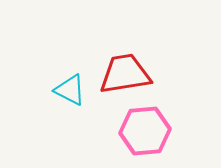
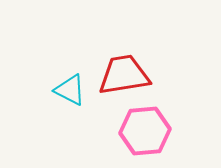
red trapezoid: moved 1 px left, 1 px down
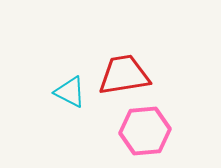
cyan triangle: moved 2 px down
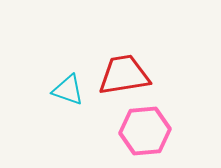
cyan triangle: moved 2 px left, 2 px up; rotated 8 degrees counterclockwise
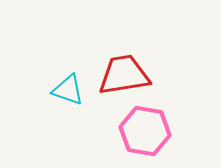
pink hexagon: rotated 15 degrees clockwise
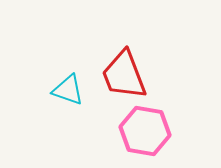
red trapezoid: rotated 102 degrees counterclockwise
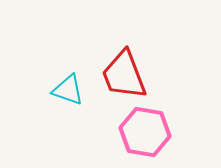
pink hexagon: moved 1 px down
